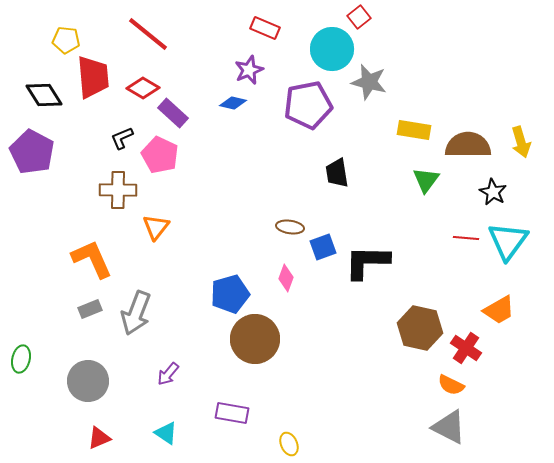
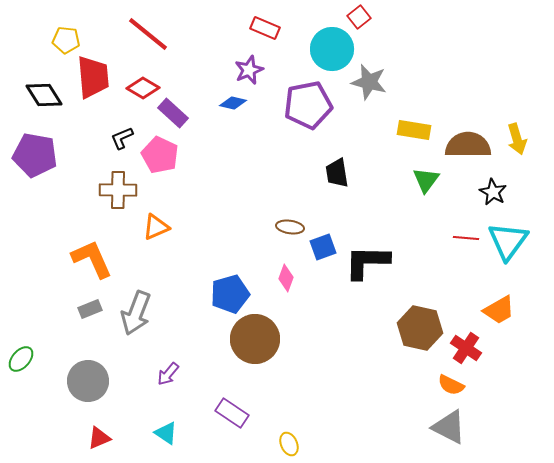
yellow arrow at (521, 142): moved 4 px left, 3 px up
purple pentagon at (32, 152): moved 3 px right, 3 px down; rotated 18 degrees counterclockwise
orange triangle at (156, 227): rotated 28 degrees clockwise
green ellipse at (21, 359): rotated 28 degrees clockwise
purple rectangle at (232, 413): rotated 24 degrees clockwise
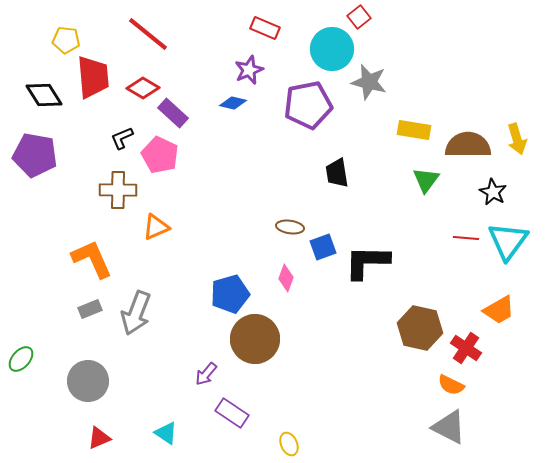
purple arrow at (168, 374): moved 38 px right
